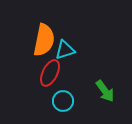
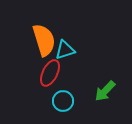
orange semicircle: rotated 28 degrees counterclockwise
green arrow: rotated 80 degrees clockwise
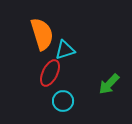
orange semicircle: moved 2 px left, 6 px up
green arrow: moved 4 px right, 7 px up
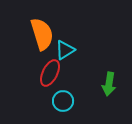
cyan triangle: rotated 15 degrees counterclockwise
green arrow: rotated 35 degrees counterclockwise
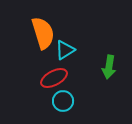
orange semicircle: moved 1 px right, 1 px up
red ellipse: moved 4 px right, 5 px down; rotated 36 degrees clockwise
green arrow: moved 17 px up
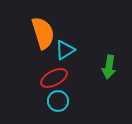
cyan circle: moved 5 px left
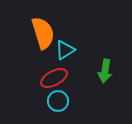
green arrow: moved 4 px left, 4 px down
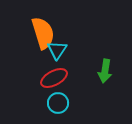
cyan triangle: moved 8 px left; rotated 25 degrees counterclockwise
cyan circle: moved 2 px down
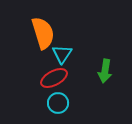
cyan triangle: moved 5 px right, 4 px down
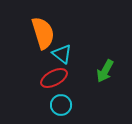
cyan triangle: rotated 25 degrees counterclockwise
green arrow: rotated 20 degrees clockwise
cyan circle: moved 3 px right, 2 px down
